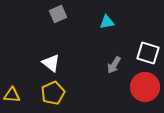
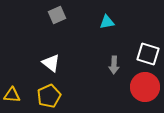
gray square: moved 1 px left, 1 px down
white square: moved 1 px down
gray arrow: rotated 30 degrees counterclockwise
yellow pentagon: moved 4 px left, 3 px down
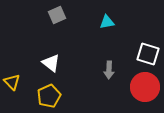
gray arrow: moved 5 px left, 5 px down
yellow triangle: moved 13 px up; rotated 42 degrees clockwise
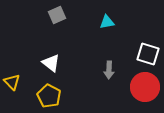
yellow pentagon: rotated 20 degrees counterclockwise
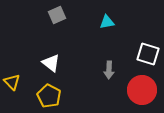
red circle: moved 3 px left, 3 px down
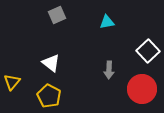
white square: moved 3 px up; rotated 30 degrees clockwise
yellow triangle: rotated 24 degrees clockwise
red circle: moved 1 px up
